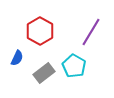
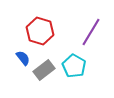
red hexagon: rotated 12 degrees counterclockwise
blue semicircle: moved 6 px right; rotated 63 degrees counterclockwise
gray rectangle: moved 3 px up
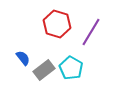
red hexagon: moved 17 px right, 7 px up
cyan pentagon: moved 3 px left, 2 px down
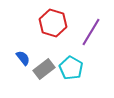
red hexagon: moved 4 px left, 1 px up
gray rectangle: moved 1 px up
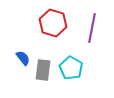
purple line: moved 1 px right, 4 px up; rotated 20 degrees counterclockwise
gray rectangle: moved 1 px left, 1 px down; rotated 45 degrees counterclockwise
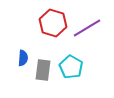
purple line: moved 5 px left; rotated 48 degrees clockwise
blue semicircle: rotated 42 degrees clockwise
cyan pentagon: moved 1 px up
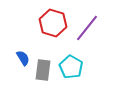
purple line: rotated 20 degrees counterclockwise
blue semicircle: rotated 35 degrees counterclockwise
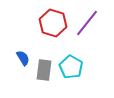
purple line: moved 5 px up
gray rectangle: moved 1 px right
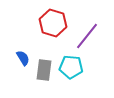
purple line: moved 13 px down
cyan pentagon: rotated 25 degrees counterclockwise
